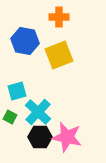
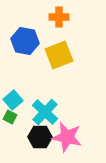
cyan square: moved 4 px left, 9 px down; rotated 24 degrees counterclockwise
cyan cross: moved 7 px right
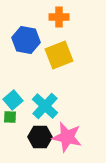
blue hexagon: moved 1 px right, 1 px up
cyan cross: moved 6 px up
green square: rotated 24 degrees counterclockwise
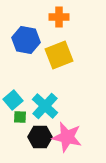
green square: moved 10 px right
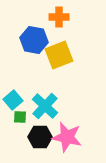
blue hexagon: moved 8 px right
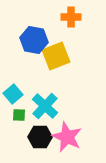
orange cross: moved 12 px right
yellow square: moved 3 px left, 1 px down
cyan square: moved 6 px up
green square: moved 1 px left, 2 px up
pink star: rotated 12 degrees clockwise
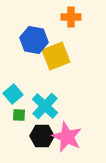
black hexagon: moved 2 px right, 1 px up
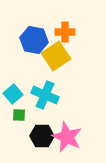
orange cross: moved 6 px left, 15 px down
yellow square: rotated 12 degrees counterclockwise
cyan cross: moved 11 px up; rotated 20 degrees counterclockwise
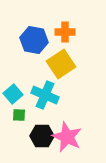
yellow square: moved 5 px right, 8 px down
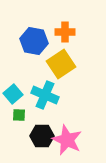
blue hexagon: moved 1 px down
pink star: moved 3 px down
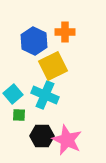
blue hexagon: rotated 16 degrees clockwise
yellow square: moved 8 px left, 2 px down; rotated 8 degrees clockwise
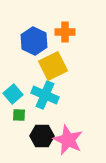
pink star: moved 1 px right
